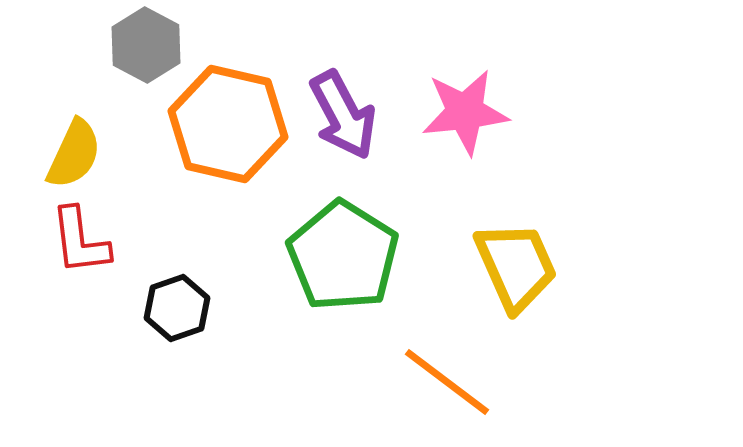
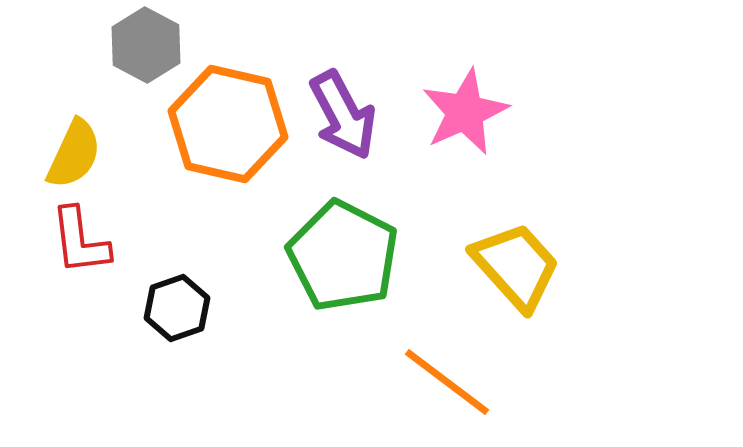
pink star: rotated 18 degrees counterclockwise
green pentagon: rotated 5 degrees counterclockwise
yellow trapezoid: rotated 18 degrees counterclockwise
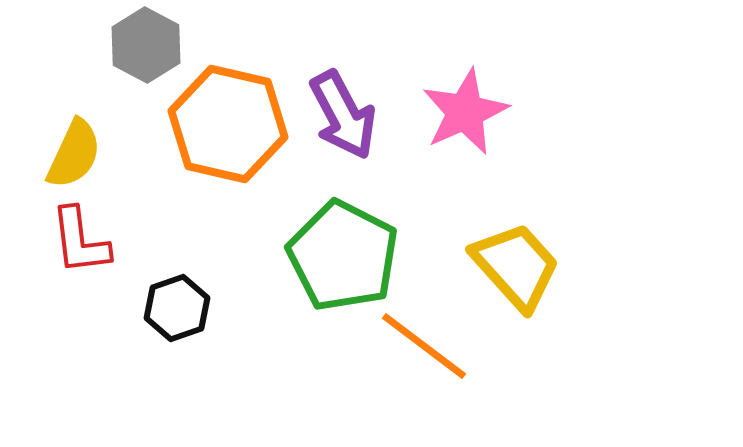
orange line: moved 23 px left, 36 px up
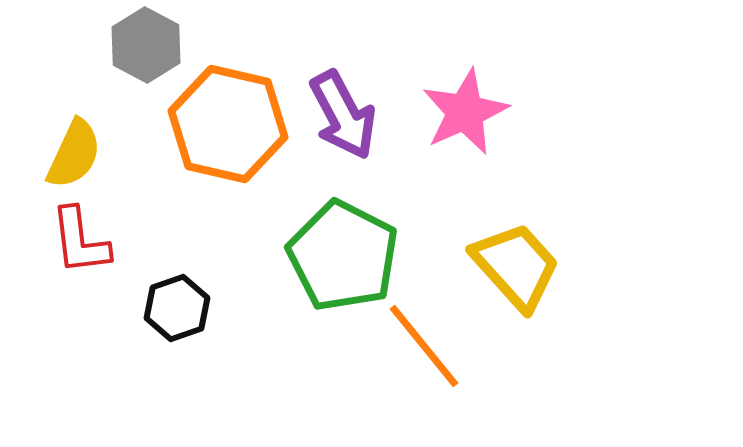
orange line: rotated 14 degrees clockwise
